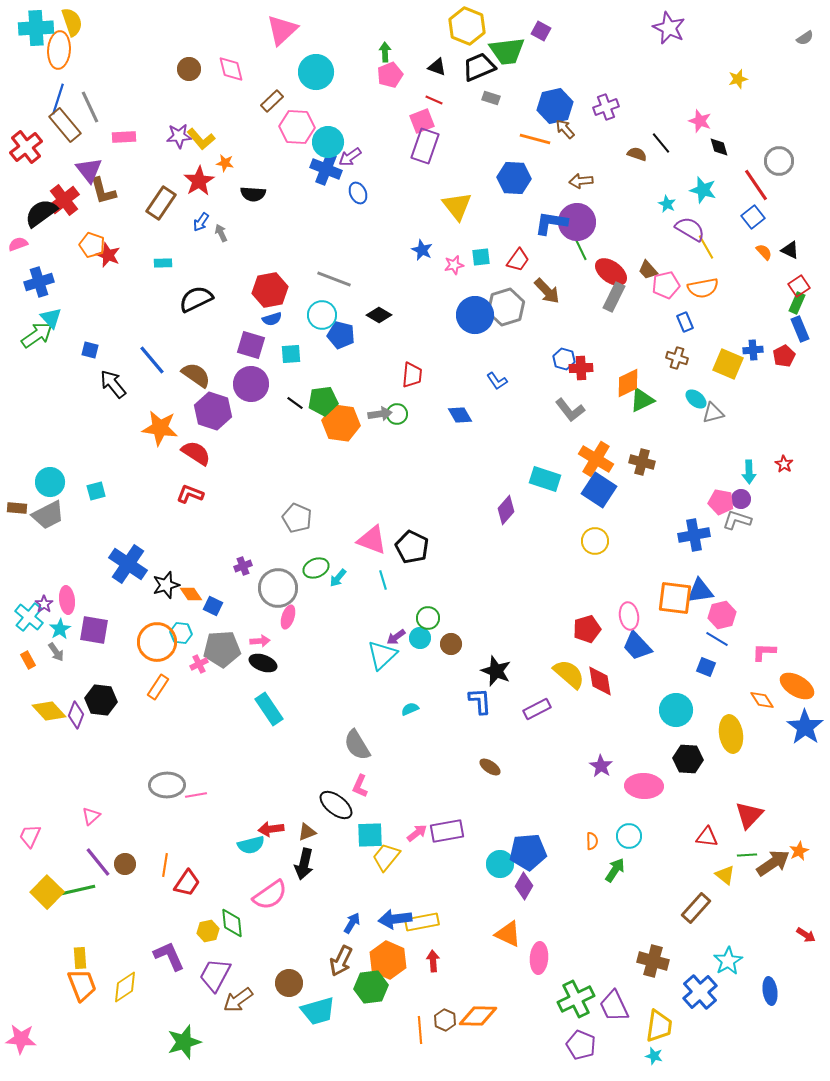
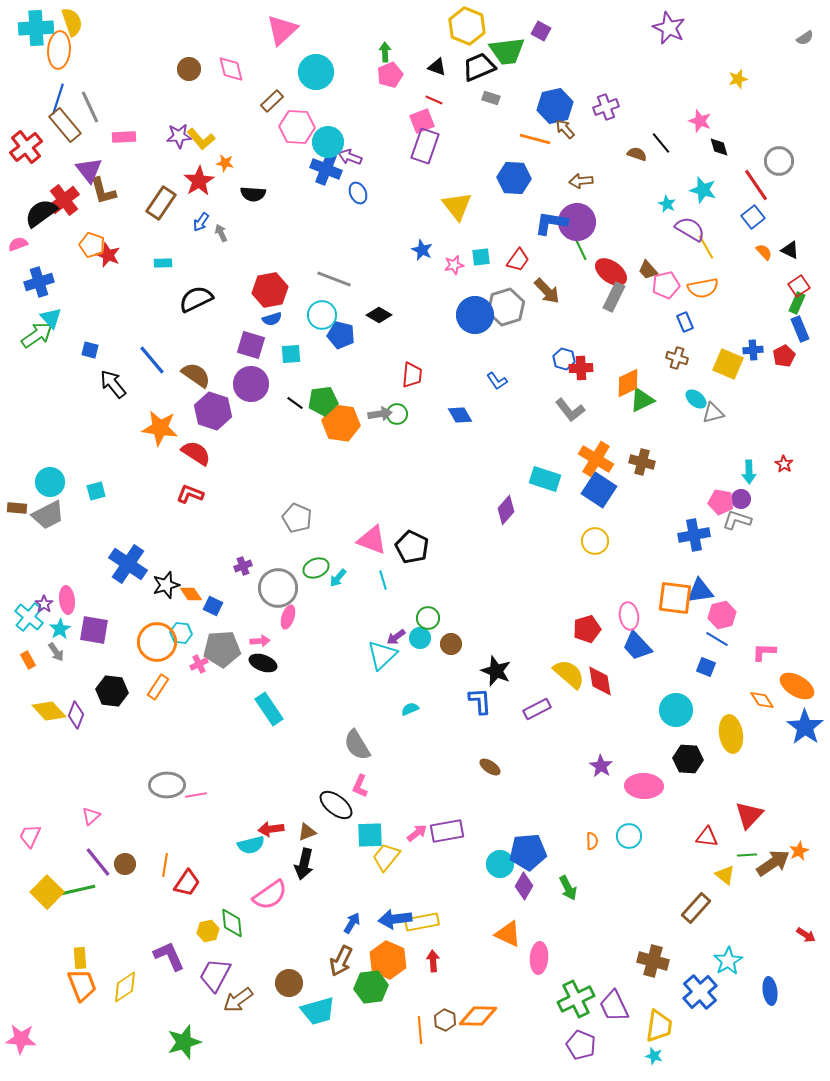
purple arrow at (350, 157): rotated 55 degrees clockwise
black hexagon at (101, 700): moved 11 px right, 9 px up
green arrow at (615, 870): moved 47 px left, 18 px down; rotated 120 degrees clockwise
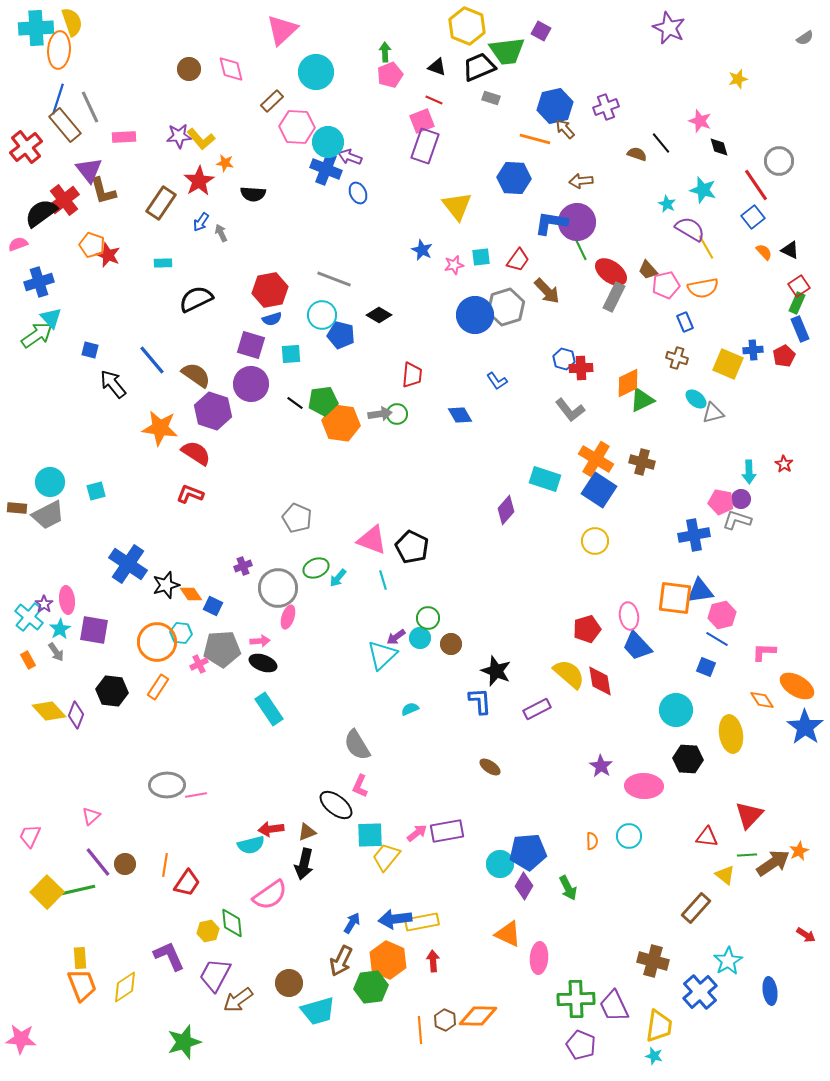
green cross at (576, 999): rotated 24 degrees clockwise
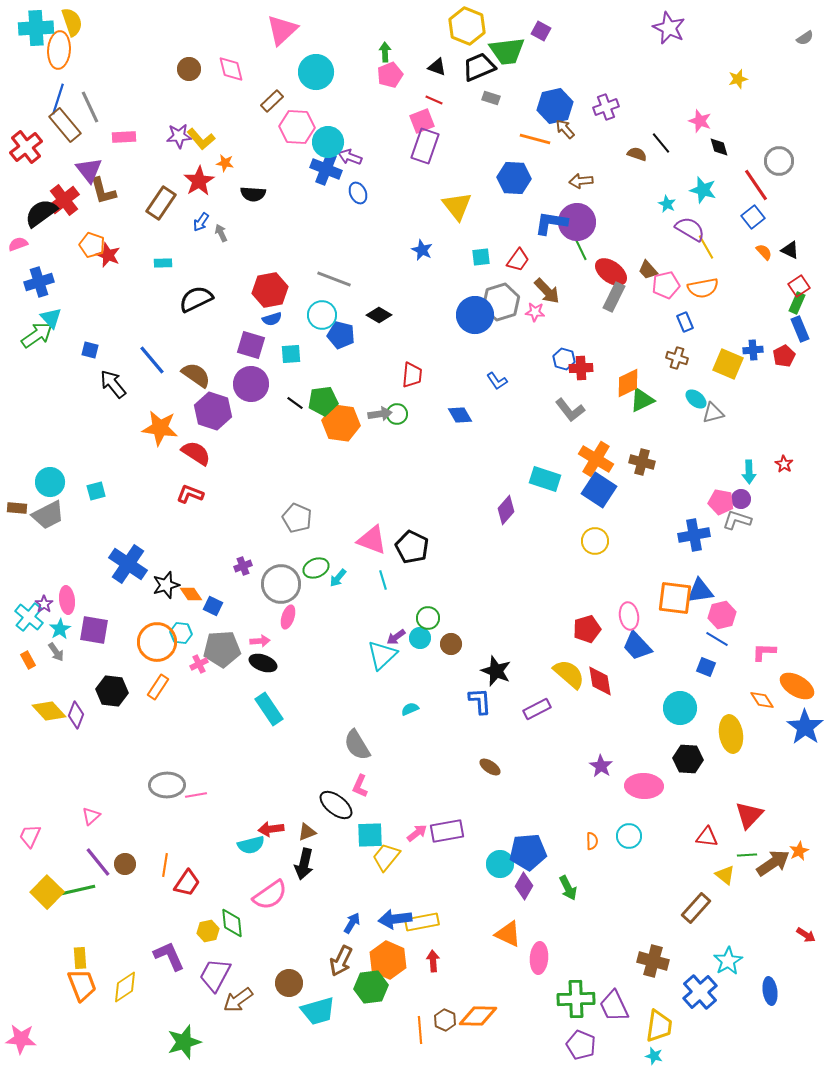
pink star at (454, 265): moved 81 px right, 47 px down; rotated 18 degrees clockwise
gray hexagon at (506, 307): moved 5 px left, 5 px up
gray circle at (278, 588): moved 3 px right, 4 px up
cyan circle at (676, 710): moved 4 px right, 2 px up
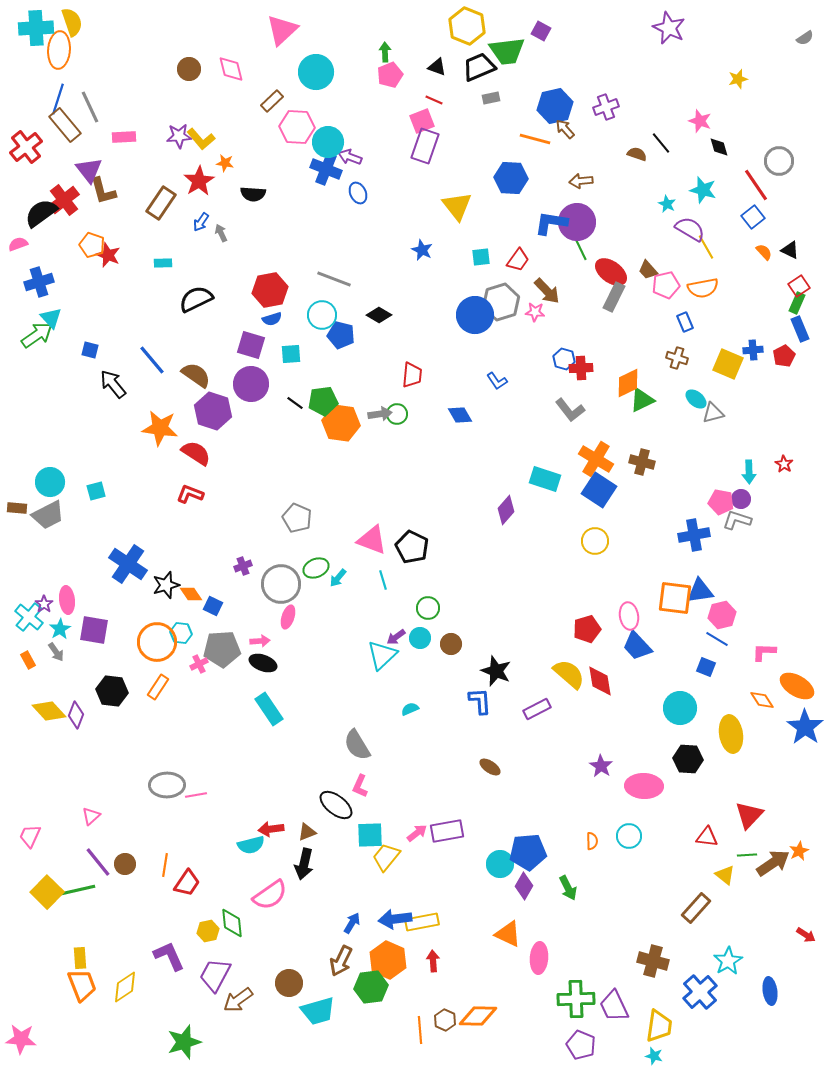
gray rectangle at (491, 98): rotated 30 degrees counterclockwise
blue hexagon at (514, 178): moved 3 px left
green circle at (428, 618): moved 10 px up
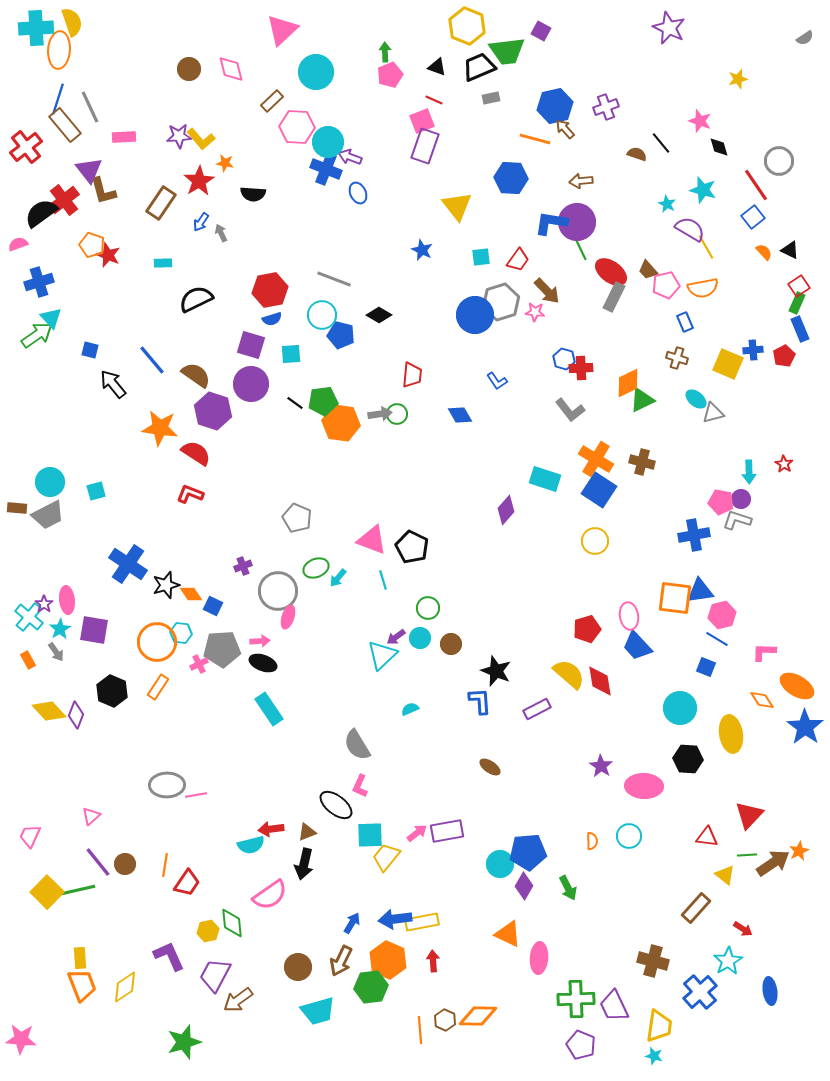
gray circle at (281, 584): moved 3 px left, 7 px down
black hexagon at (112, 691): rotated 16 degrees clockwise
red arrow at (806, 935): moved 63 px left, 6 px up
brown circle at (289, 983): moved 9 px right, 16 px up
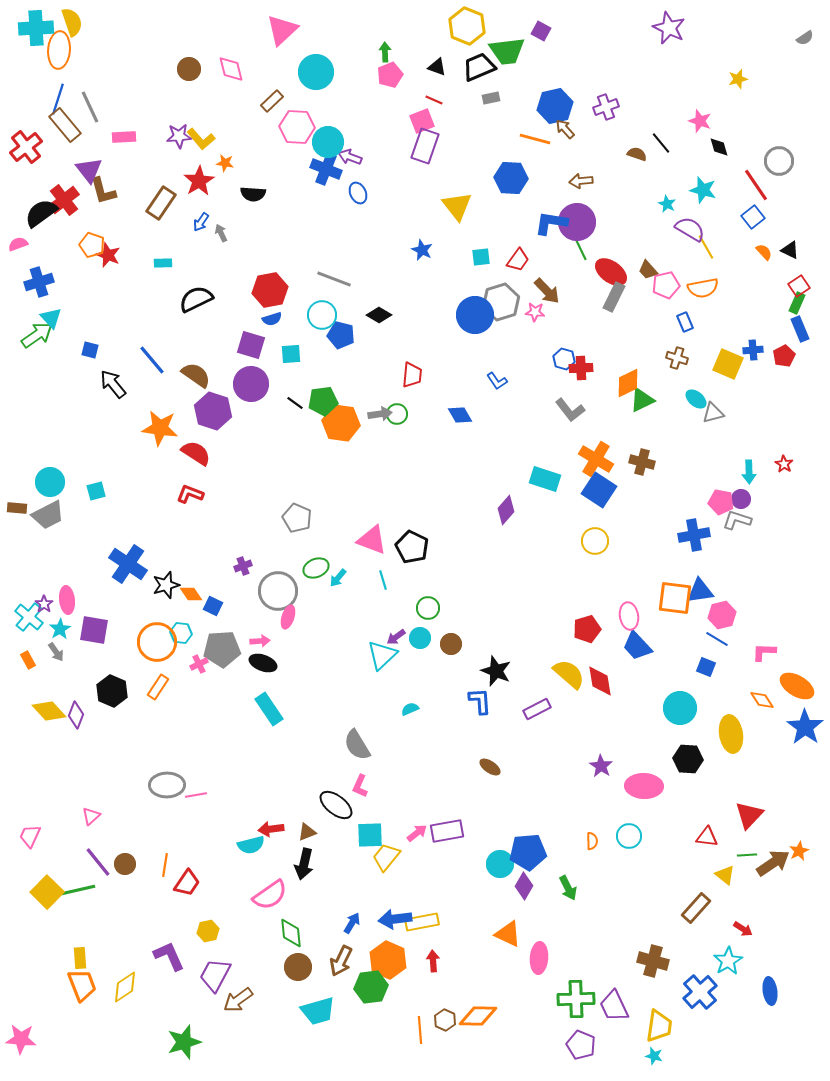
green diamond at (232, 923): moved 59 px right, 10 px down
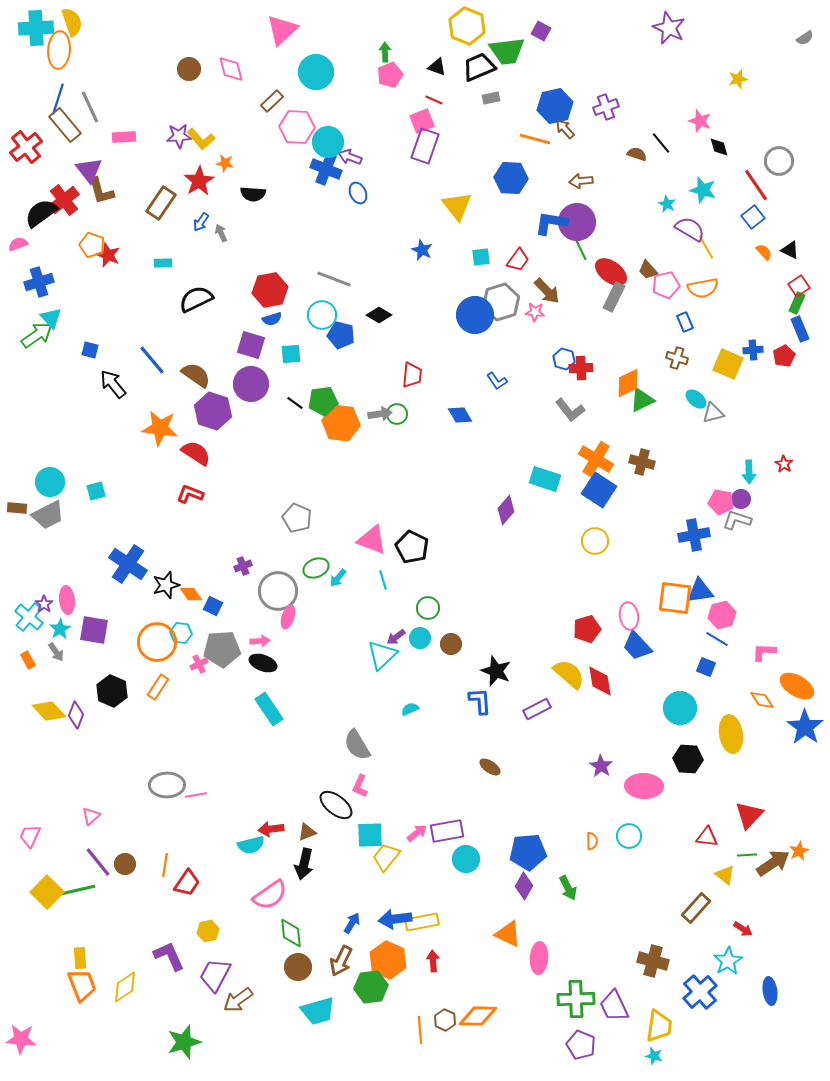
brown L-shape at (103, 191): moved 2 px left
cyan circle at (500, 864): moved 34 px left, 5 px up
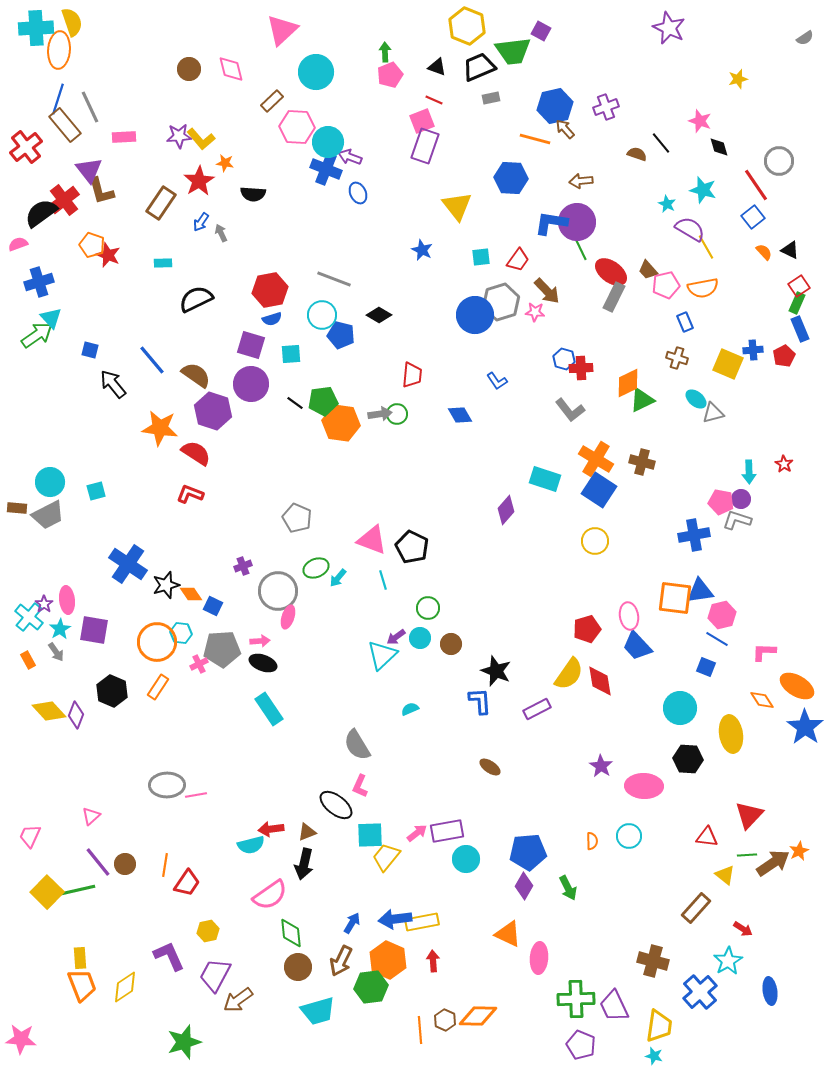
green trapezoid at (507, 51): moved 6 px right
yellow semicircle at (569, 674): rotated 84 degrees clockwise
